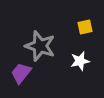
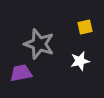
gray star: moved 1 px left, 2 px up
purple trapezoid: rotated 40 degrees clockwise
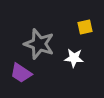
white star: moved 6 px left, 3 px up; rotated 18 degrees clockwise
purple trapezoid: rotated 135 degrees counterclockwise
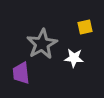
gray star: moved 3 px right; rotated 24 degrees clockwise
purple trapezoid: rotated 50 degrees clockwise
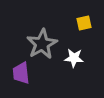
yellow square: moved 1 px left, 4 px up
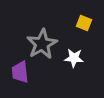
yellow square: rotated 35 degrees clockwise
purple trapezoid: moved 1 px left, 1 px up
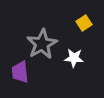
yellow square: rotated 35 degrees clockwise
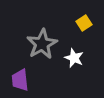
white star: rotated 18 degrees clockwise
purple trapezoid: moved 8 px down
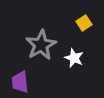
gray star: moved 1 px left, 1 px down
purple trapezoid: moved 2 px down
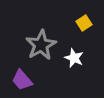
purple trapezoid: moved 2 px right, 2 px up; rotated 35 degrees counterclockwise
